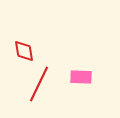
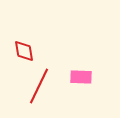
red line: moved 2 px down
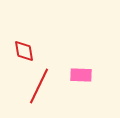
pink rectangle: moved 2 px up
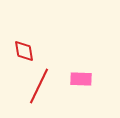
pink rectangle: moved 4 px down
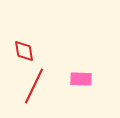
red line: moved 5 px left
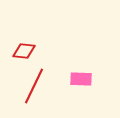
red diamond: rotated 75 degrees counterclockwise
